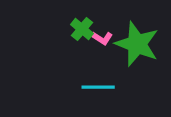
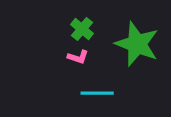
pink L-shape: moved 24 px left, 19 px down; rotated 15 degrees counterclockwise
cyan line: moved 1 px left, 6 px down
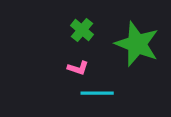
green cross: moved 1 px down
pink L-shape: moved 11 px down
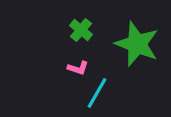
green cross: moved 1 px left
cyan line: rotated 60 degrees counterclockwise
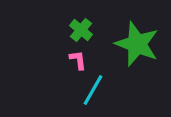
pink L-shape: moved 8 px up; rotated 115 degrees counterclockwise
cyan line: moved 4 px left, 3 px up
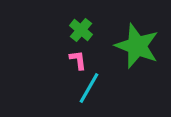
green star: moved 2 px down
cyan line: moved 4 px left, 2 px up
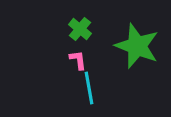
green cross: moved 1 px left, 1 px up
cyan line: rotated 40 degrees counterclockwise
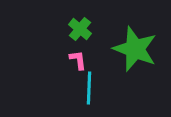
green star: moved 2 px left, 3 px down
cyan line: rotated 12 degrees clockwise
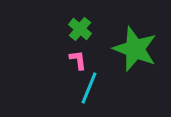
cyan line: rotated 20 degrees clockwise
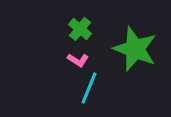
pink L-shape: rotated 130 degrees clockwise
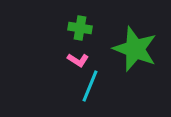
green cross: moved 1 px up; rotated 30 degrees counterclockwise
cyan line: moved 1 px right, 2 px up
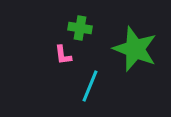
pink L-shape: moved 15 px left, 5 px up; rotated 50 degrees clockwise
